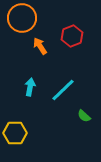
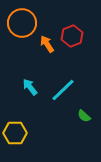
orange circle: moved 5 px down
orange arrow: moved 7 px right, 2 px up
cyan arrow: rotated 48 degrees counterclockwise
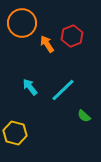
yellow hexagon: rotated 15 degrees clockwise
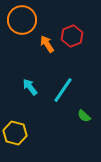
orange circle: moved 3 px up
cyan line: rotated 12 degrees counterclockwise
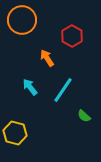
red hexagon: rotated 10 degrees counterclockwise
orange arrow: moved 14 px down
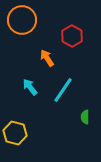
green semicircle: moved 1 px right, 1 px down; rotated 48 degrees clockwise
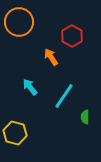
orange circle: moved 3 px left, 2 px down
orange arrow: moved 4 px right, 1 px up
cyan line: moved 1 px right, 6 px down
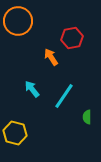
orange circle: moved 1 px left, 1 px up
red hexagon: moved 2 px down; rotated 20 degrees clockwise
cyan arrow: moved 2 px right, 2 px down
green semicircle: moved 2 px right
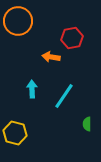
orange arrow: rotated 48 degrees counterclockwise
cyan arrow: rotated 36 degrees clockwise
green semicircle: moved 7 px down
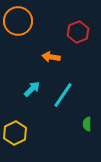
red hexagon: moved 6 px right, 6 px up; rotated 10 degrees counterclockwise
cyan arrow: rotated 48 degrees clockwise
cyan line: moved 1 px left, 1 px up
yellow hexagon: rotated 20 degrees clockwise
